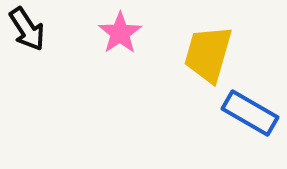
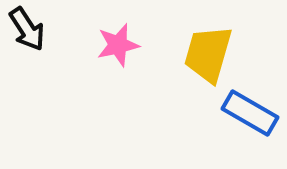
pink star: moved 2 px left, 12 px down; rotated 21 degrees clockwise
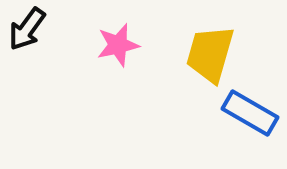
black arrow: rotated 69 degrees clockwise
yellow trapezoid: moved 2 px right
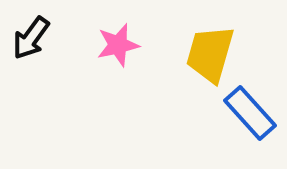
black arrow: moved 4 px right, 9 px down
blue rectangle: rotated 18 degrees clockwise
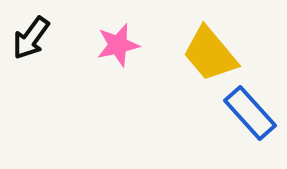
yellow trapezoid: rotated 56 degrees counterclockwise
